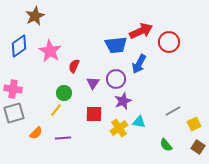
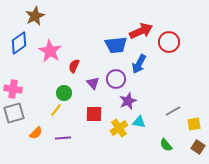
blue diamond: moved 3 px up
purple triangle: rotated 16 degrees counterclockwise
purple star: moved 5 px right
yellow square: rotated 16 degrees clockwise
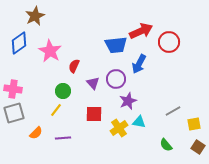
green circle: moved 1 px left, 2 px up
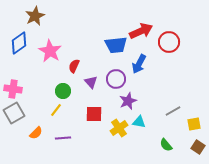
purple triangle: moved 2 px left, 1 px up
gray square: rotated 15 degrees counterclockwise
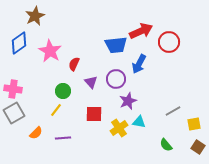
red semicircle: moved 2 px up
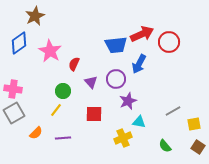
red arrow: moved 1 px right, 3 px down
yellow cross: moved 4 px right, 10 px down; rotated 12 degrees clockwise
green semicircle: moved 1 px left, 1 px down
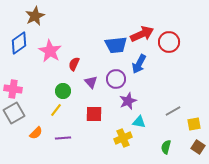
green semicircle: moved 1 px right, 1 px down; rotated 56 degrees clockwise
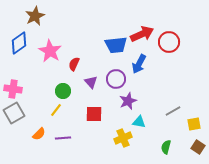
orange semicircle: moved 3 px right, 1 px down
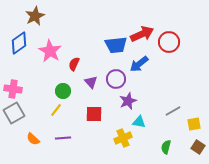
blue arrow: rotated 24 degrees clockwise
orange semicircle: moved 6 px left, 5 px down; rotated 88 degrees clockwise
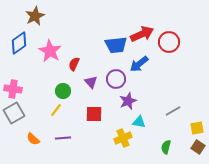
yellow square: moved 3 px right, 4 px down
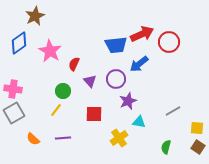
purple triangle: moved 1 px left, 1 px up
yellow square: rotated 16 degrees clockwise
yellow cross: moved 4 px left; rotated 12 degrees counterclockwise
